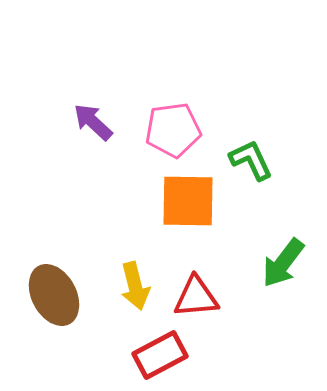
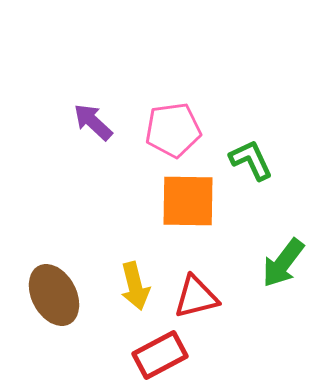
red triangle: rotated 9 degrees counterclockwise
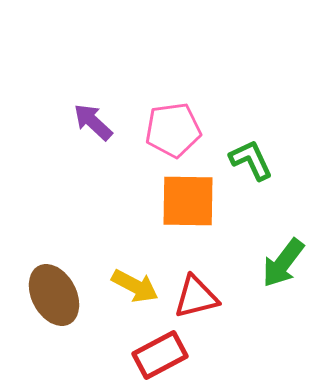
yellow arrow: rotated 48 degrees counterclockwise
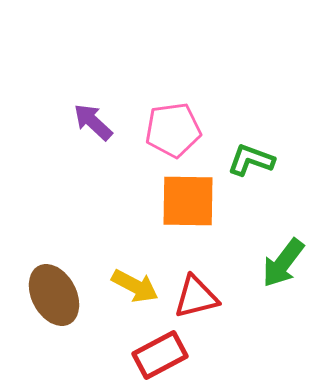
green L-shape: rotated 45 degrees counterclockwise
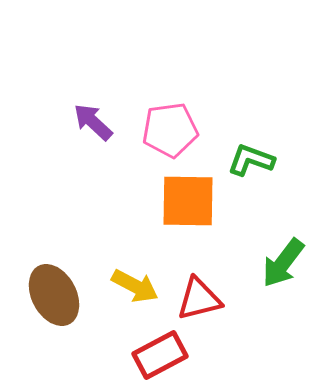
pink pentagon: moved 3 px left
red triangle: moved 3 px right, 2 px down
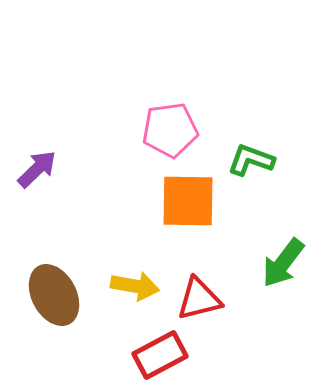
purple arrow: moved 56 px left, 47 px down; rotated 93 degrees clockwise
yellow arrow: rotated 18 degrees counterclockwise
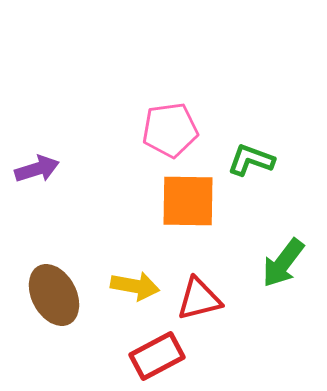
purple arrow: rotated 27 degrees clockwise
red rectangle: moved 3 px left, 1 px down
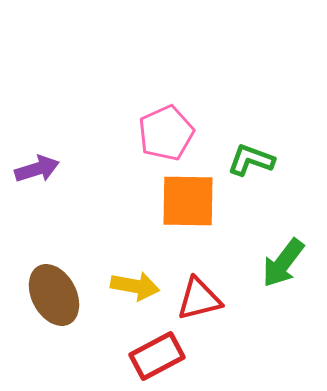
pink pentagon: moved 4 px left, 3 px down; rotated 16 degrees counterclockwise
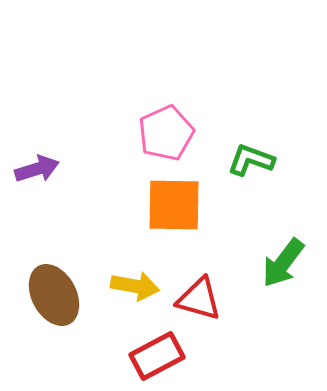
orange square: moved 14 px left, 4 px down
red triangle: rotated 30 degrees clockwise
